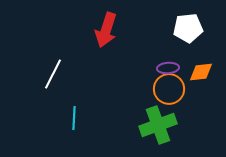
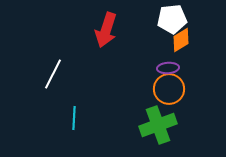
white pentagon: moved 16 px left, 9 px up
orange diamond: moved 20 px left, 32 px up; rotated 25 degrees counterclockwise
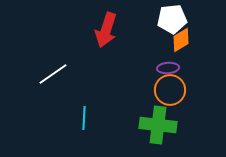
white line: rotated 28 degrees clockwise
orange circle: moved 1 px right, 1 px down
cyan line: moved 10 px right
green cross: rotated 27 degrees clockwise
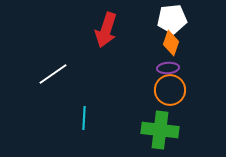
orange diamond: moved 10 px left, 3 px down; rotated 40 degrees counterclockwise
green cross: moved 2 px right, 5 px down
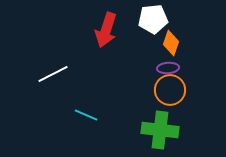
white pentagon: moved 19 px left
white line: rotated 8 degrees clockwise
cyan line: moved 2 px right, 3 px up; rotated 70 degrees counterclockwise
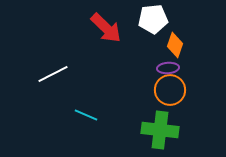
red arrow: moved 2 px up; rotated 64 degrees counterclockwise
orange diamond: moved 4 px right, 2 px down
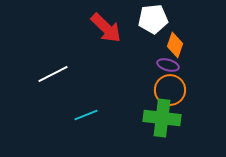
purple ellipse: moved 3 px up; rotated 20 degrees clockwise
cyan line: rotated 45 degrees counterclockwise
green cross: moved 2 px right, 12 px up
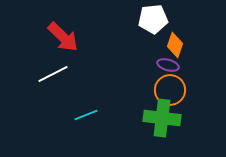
red arrow: moved 43 px left, 9 px down
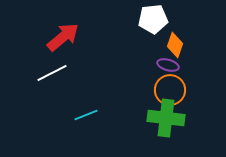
red arrow: rotated 84 degrees counterclockwise
white line: moved 1 px left, 1 px up
green cross: moved 4 px right
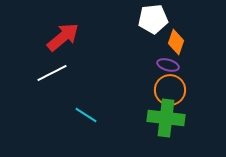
orange diamond: moved 1 px right, 3 px up
cyan line: rotated 55 degrees clockwise
